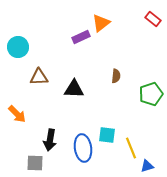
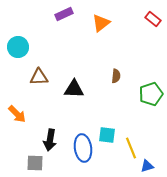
purple rectangle: moved 17 px left, 23 px up
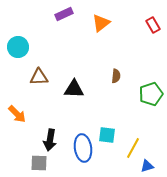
red rectangle: moved 6 px down; rotated 21 degrees clockwise
yellow line: moved 2 px right; rotated 50 degrees clockwise
gray square: moved 4 px right
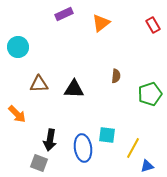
brown triangle: moved 7 px down
green pentagon: moved 1 px left
gray square: rotated 18 degrees clockwise
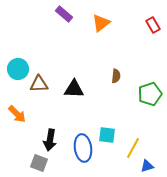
purple rectangle: rotated 66 degrees clockwise
cyan circle: moved 22 px down
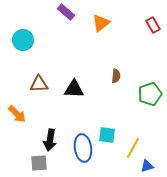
purple rectangle: moved 2 px right, 2 px up
cyan circle: moved 5 px right, 29 px up
gray square: rotated 24 degrees counterclockwise
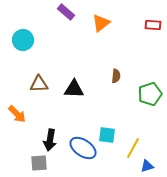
red rectangle: rotated 56 degrees counterclockwise
blue ellipse: rotated 48 degrees counterclockwise
